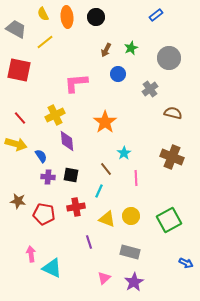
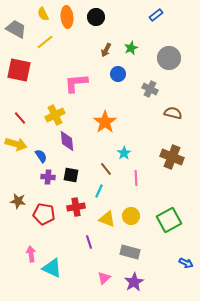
gray cross: rotated 28 degrees counterclockwise
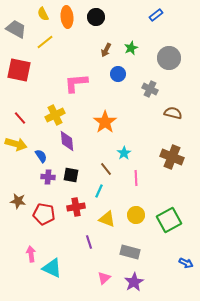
yellow circle: moved 5 px right, 1 px up
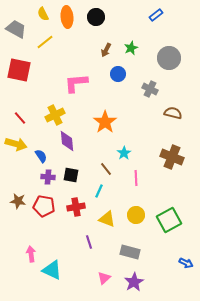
red pentagon: moved 8 px up
cyan triangle: moved 2 px down
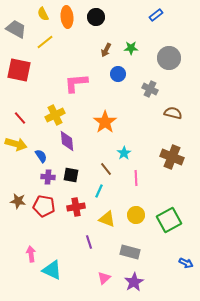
green star: rotated 24 degrees clockwise
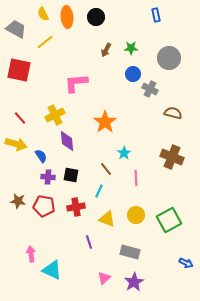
blue rectangle: rotated 64 degrees counterclockwise
blue circle: moved 15 px right
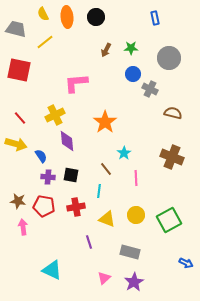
blue rectangle: moved 1 px left, 3 px down
gray trapezoid: rotated 15 degrees counterclockwise
cyan line: rotated 16 degrees counterclockwise
pink arrow: moved 8 px left, 27 px up
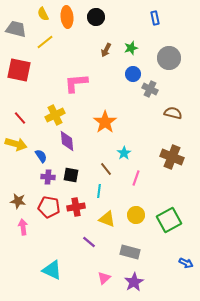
green star: rotated 16 degrees counterclockwise
pink line: rotated 21 degrees clockwise
red pentagon: moved 5 px right, 1 px down
purple line: rotated 32 degrees counterclockwise
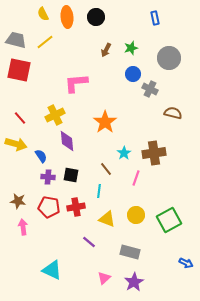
gray trapezoid: moved 11 px down
brown cross: moved 18 px left, 4 px up; rotated 30 degrees counterclockwise
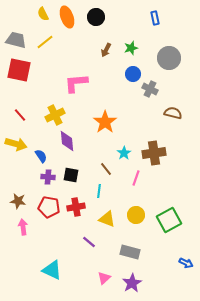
orange ellipse: rotated 15 degrees counterclockwise
red line: moved 3 px up
purple star: moved 2 px left, 1 px down
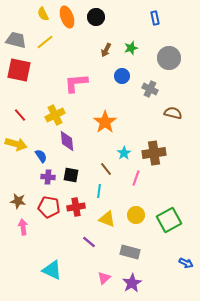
blue circle: moved 11 px left, 2 px down
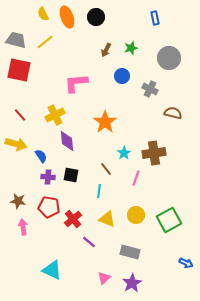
red cross: moved 3 px left, 12 px down; rotated 30 degrees counterclockwise
